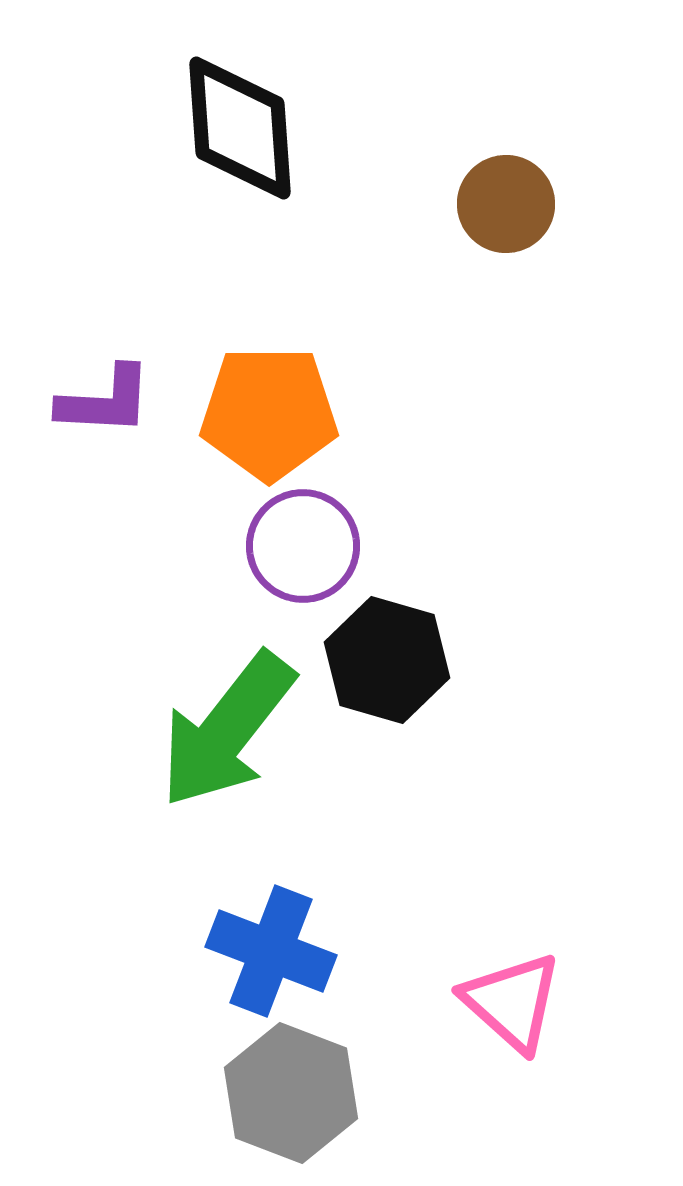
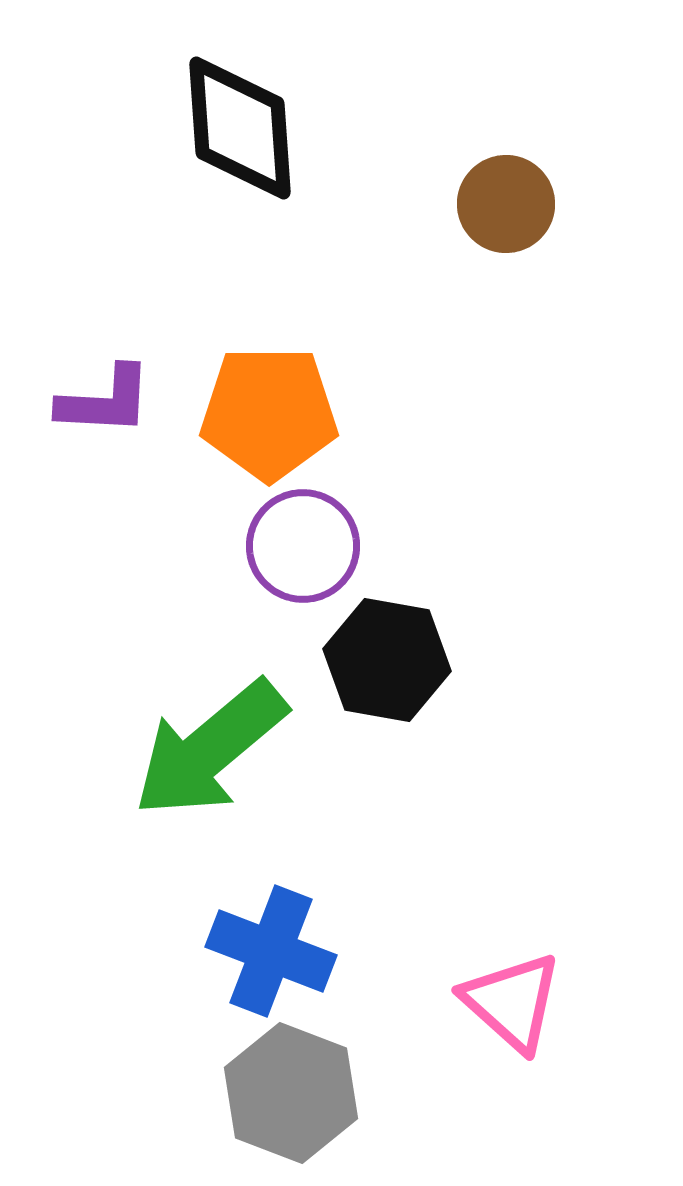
black hexagon: rotated 6 degrees counterclockwise
green arrow: moved 17 px left, 19 px down; rotated 12 degrees clockwise
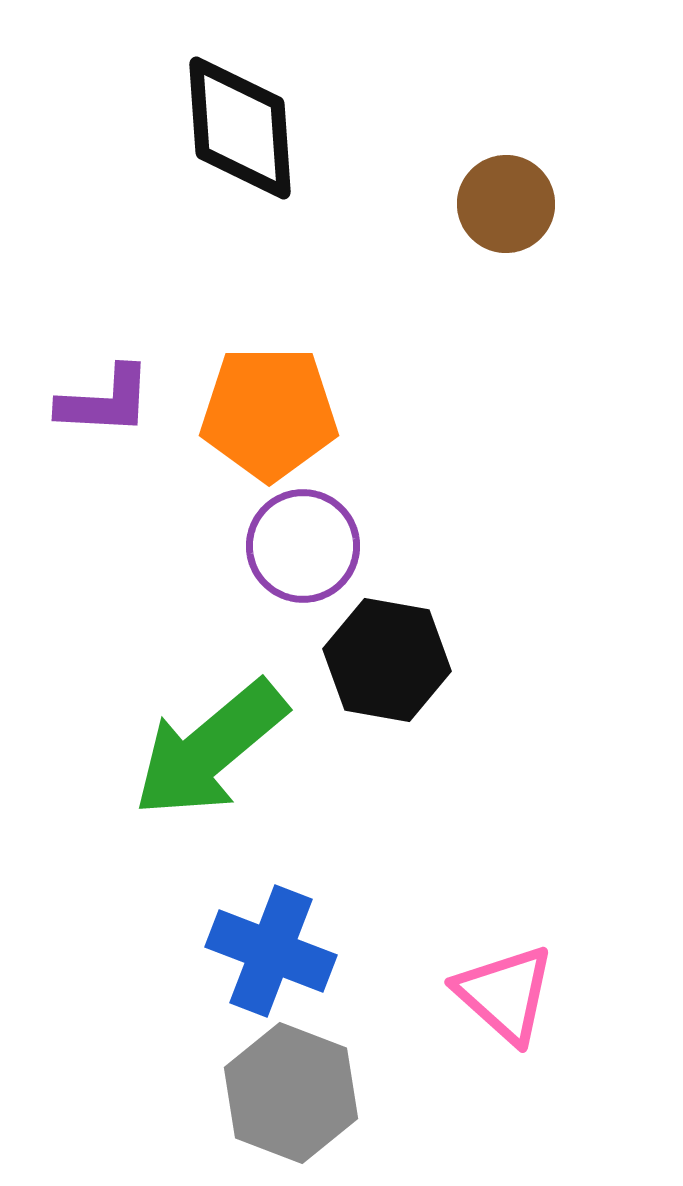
pink triangle: moved 7 px left, 8 px up
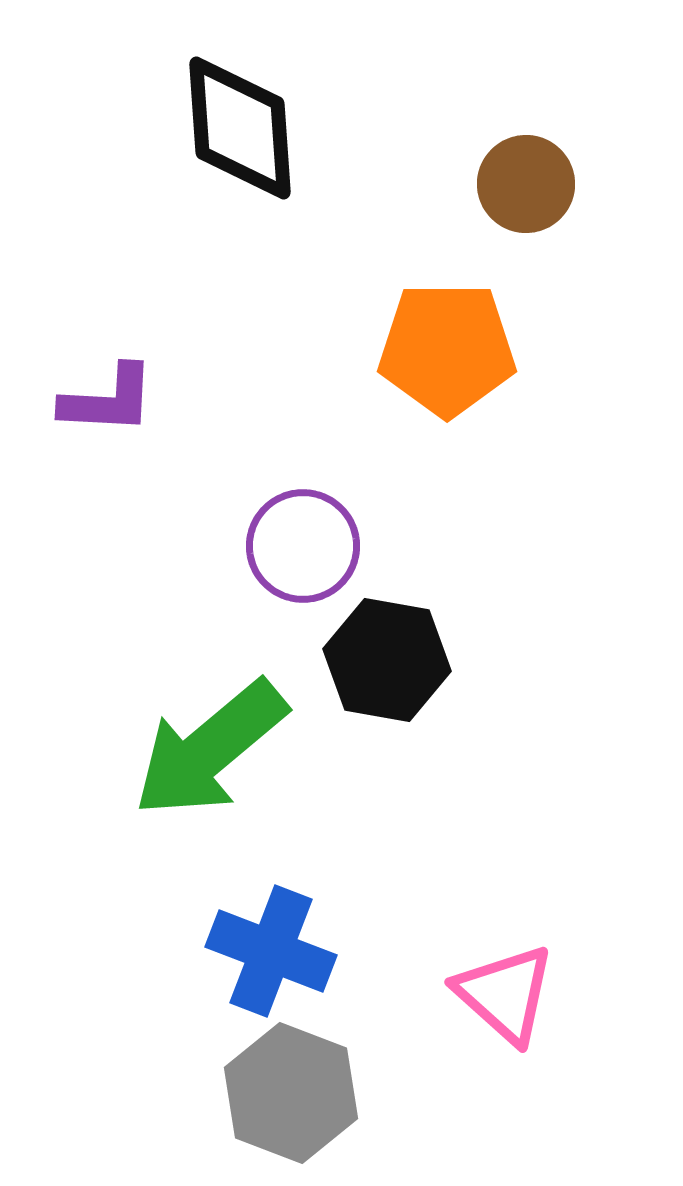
brown circle: moved 20 px right, 20 px up
purple L-shape: moved 3 px right, 1 px up
orange pentagon: moved 178 px right, 64 px up
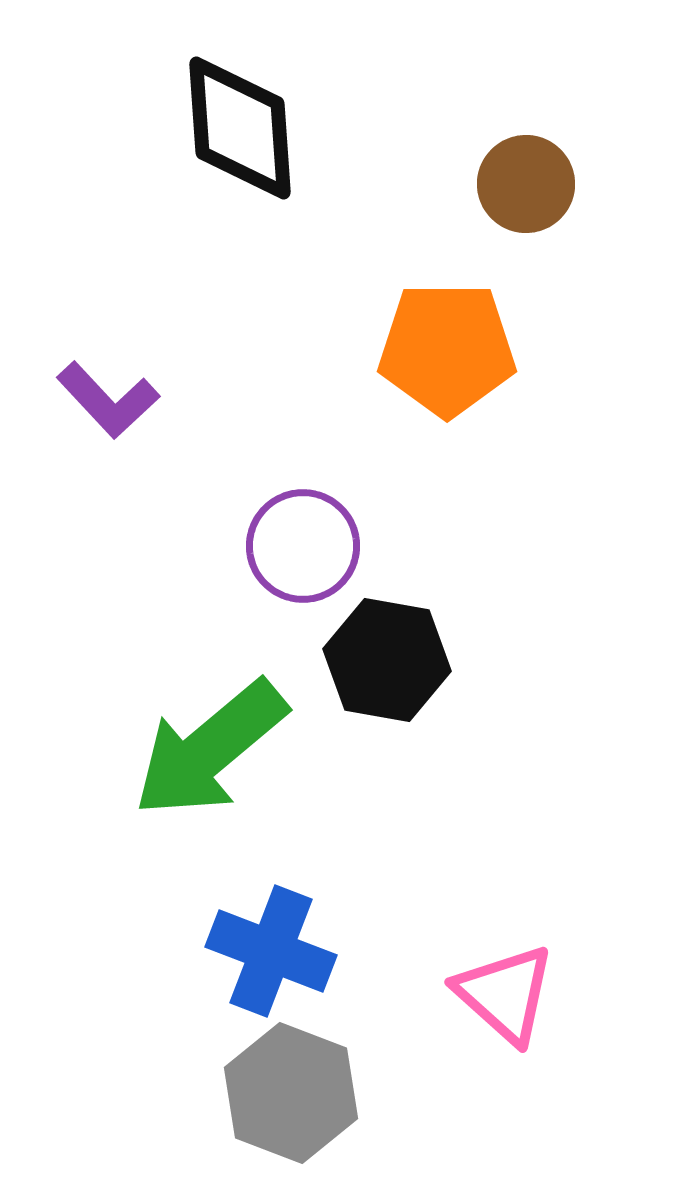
purple L-shape: rotated 44 degrees clockwise
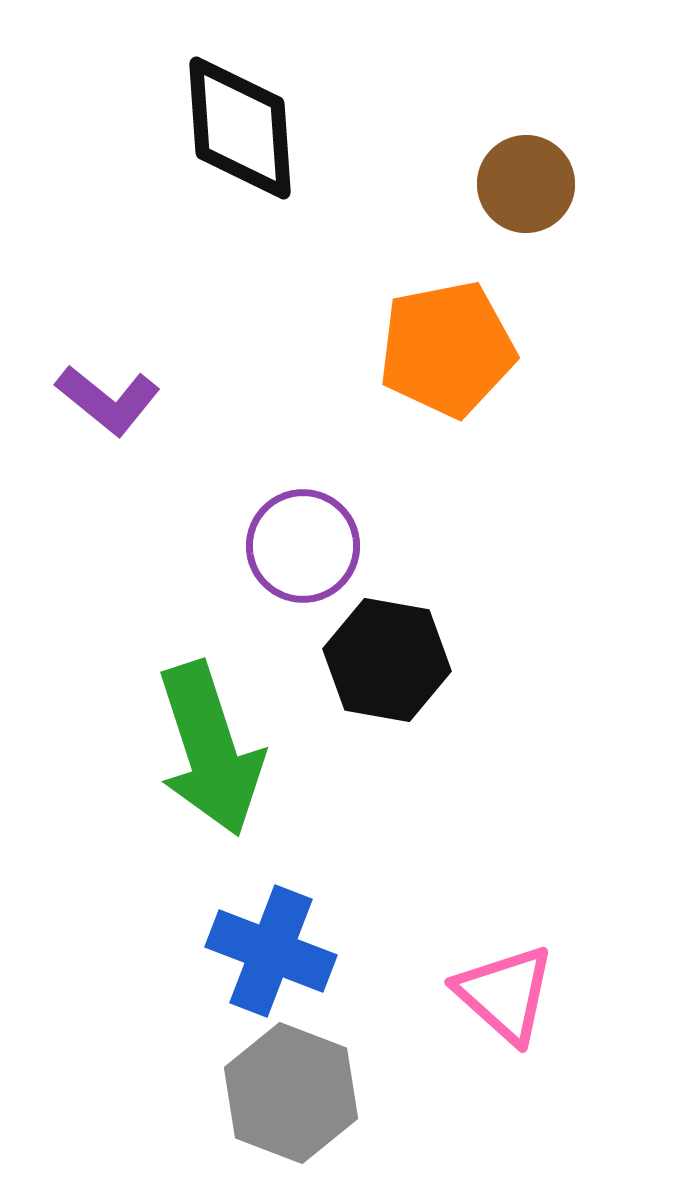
orange pentagon: rotated 11 degrees counterclockwise
purple L-shape: rotated 8 degrees counterclockwise
green arrow: rotated 68 degrees counterclockwise
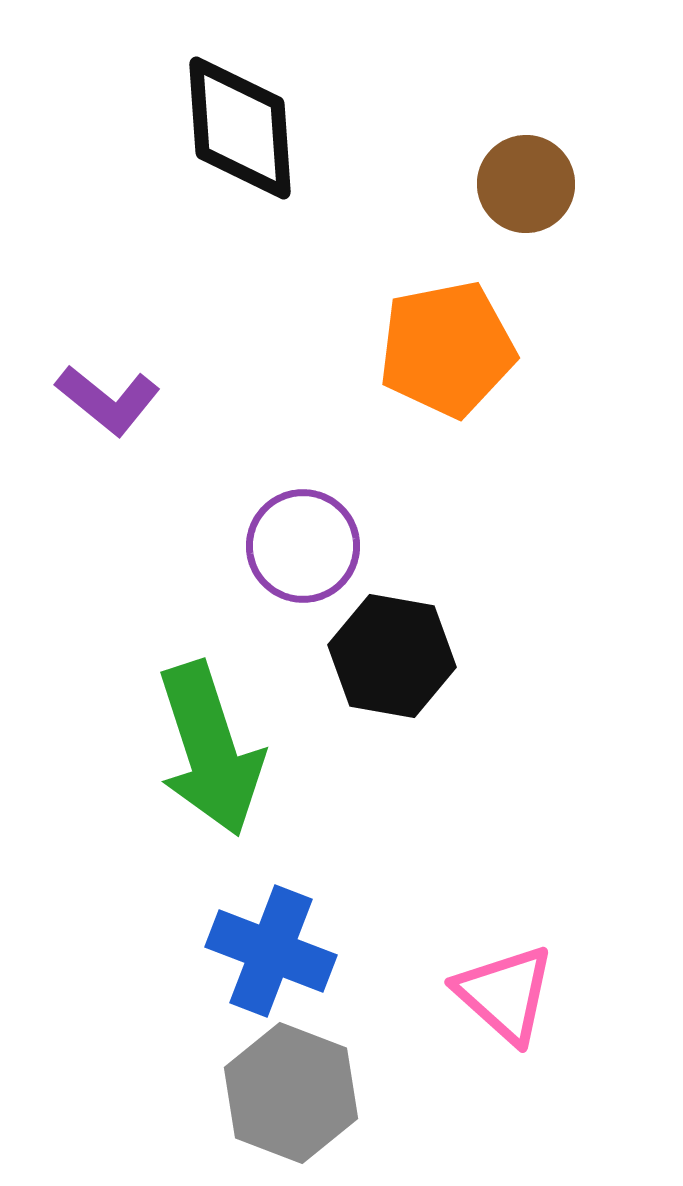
black hexagon: moved 5 px right, 4 px up
